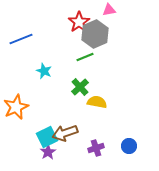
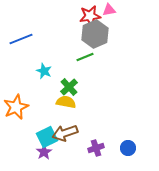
red star: moved 11 px right, 6 px up; rotated 25 degrees clockwise
green cross: moved 11 px left
yellow semicircle: moved 31 px left
blue circle: moved 1 px left, 2 px down
purple star: moved 4 px left
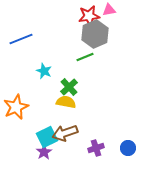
red star: moved 1 px left
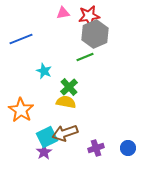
pink triangle: moved 46 px left, 3 px down
orange star: moved 5 px right, 3 px down; rotated 15 degrees counterclockwise
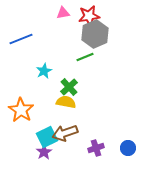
cyan star: rotated 21 degrees clockwise
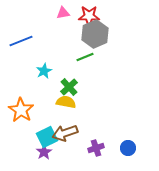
red star: rotated 10 degrees clockwise
blue line: moved 2 px down
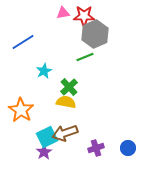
red star: moved 5 px left
blue line: moved 2 px right, 1 px down; rotated 10 degrees counterclockwise
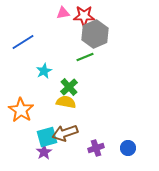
cyan square: rotated 10 degrees clockwise
